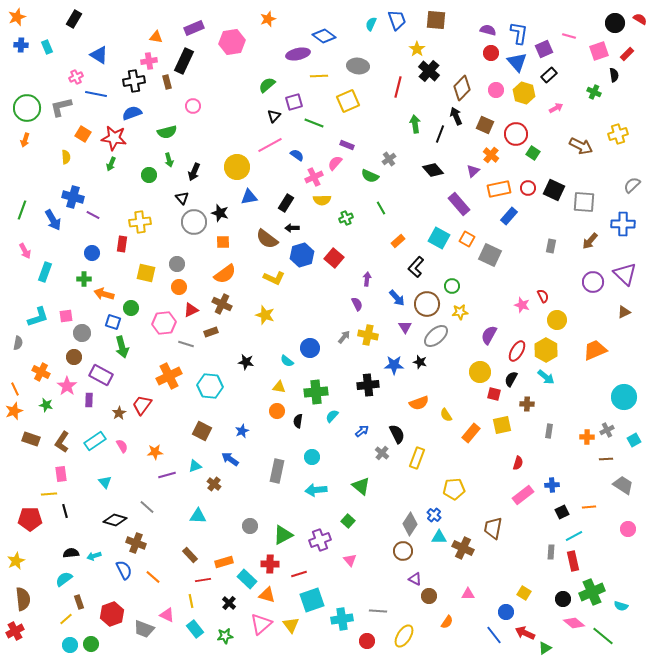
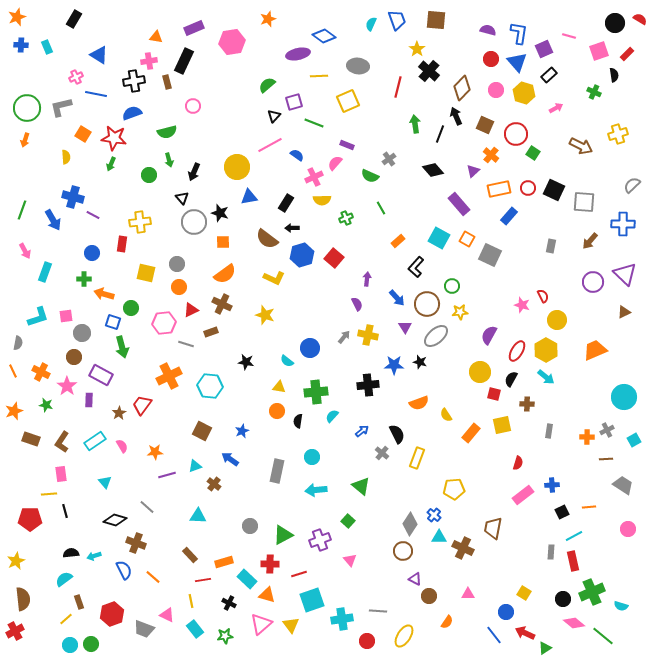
red circle at (491, 53): moved 6 px down
orange line at (15, 389): moved 2 px left, 18 px up
black cross at (229, 603): rotated 16 degrees counterclockwise
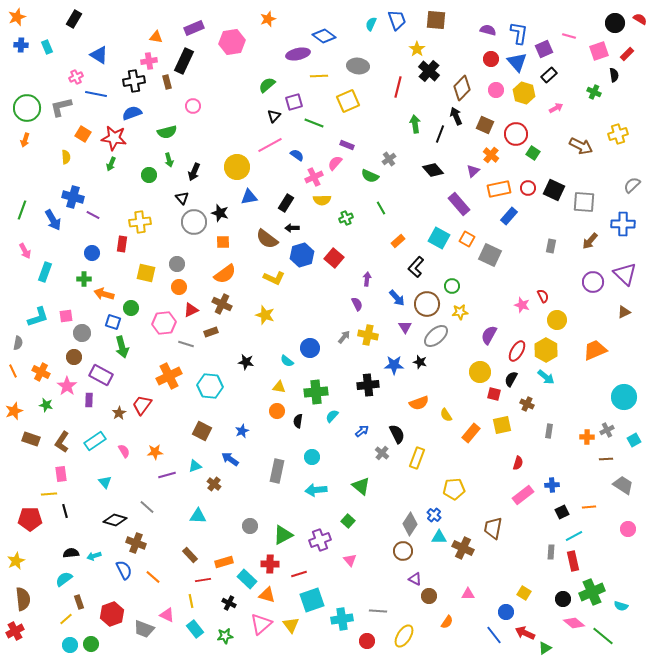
brown cross at (527, 404): rotated 24 degrees clockwise
pink semicircle at (122, 446): moved 2 px right, 5 px down
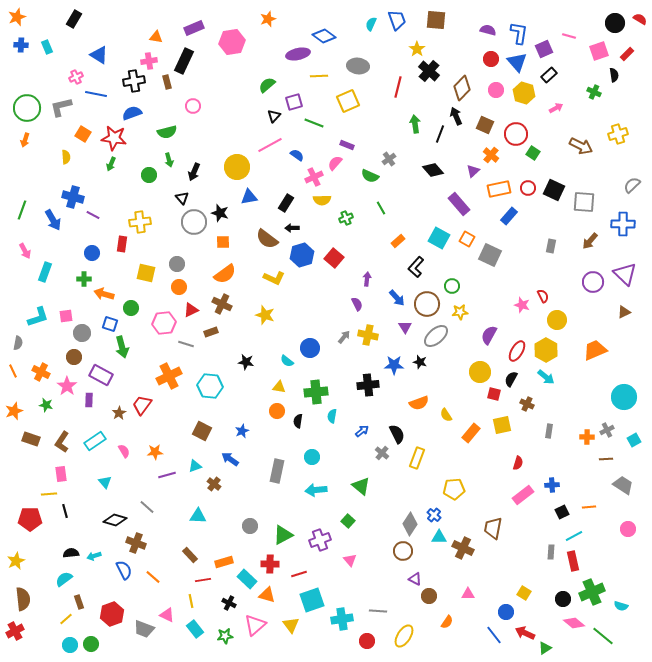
blue square at (113, 322): moved 3 px left, 2 px down
cyan semicircle at (332, 416): rotated 32 degrees counterclockwise
pink triangle at (261, 624): moved 6 px left, 1 px down
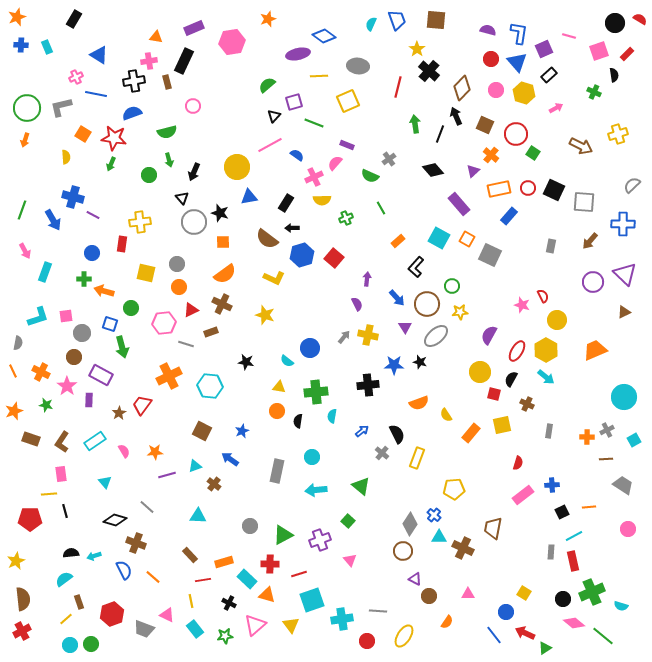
orange arrow at (104, 294): moved 3 px up
red cross at (15, 631): moved 7 px right
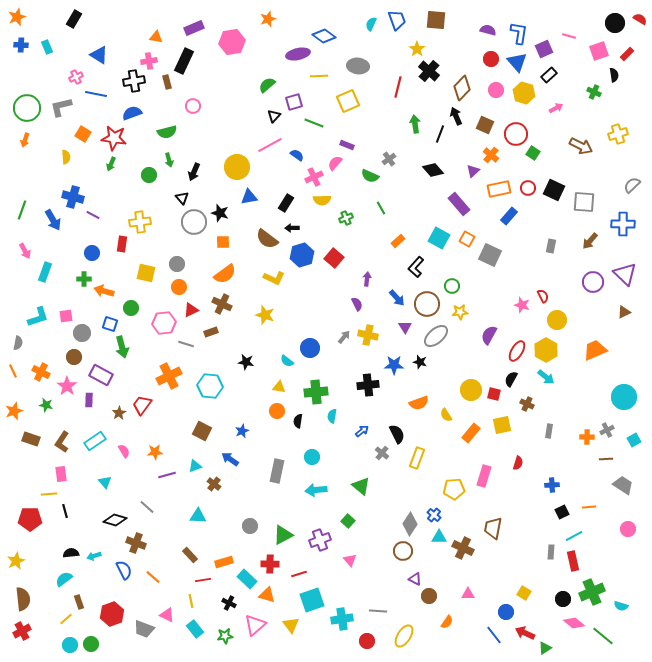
yellow circle at (480, 372): moved 9 px left, 18 px down
pink rectangle at (523, 495): moved 39 px left, 19 px up; rotated 35 degrees counterclockwise
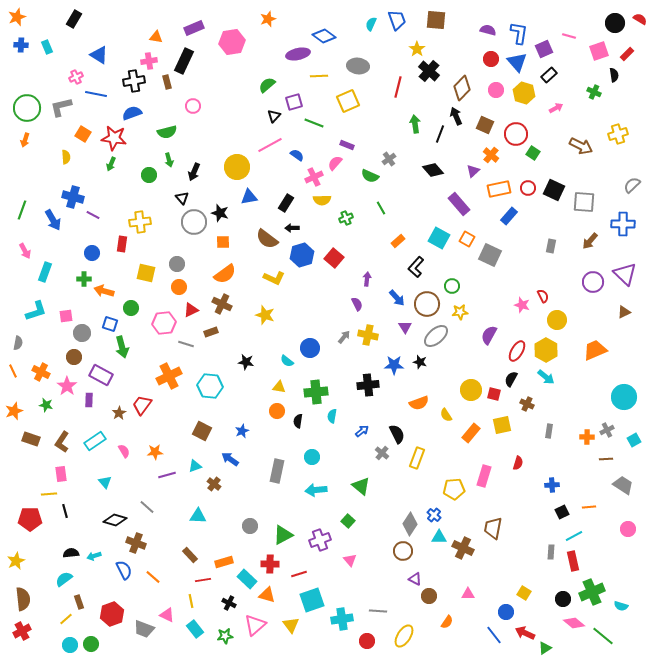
cyan L-shape at (38, 317): moved 2 px left, 6 px up
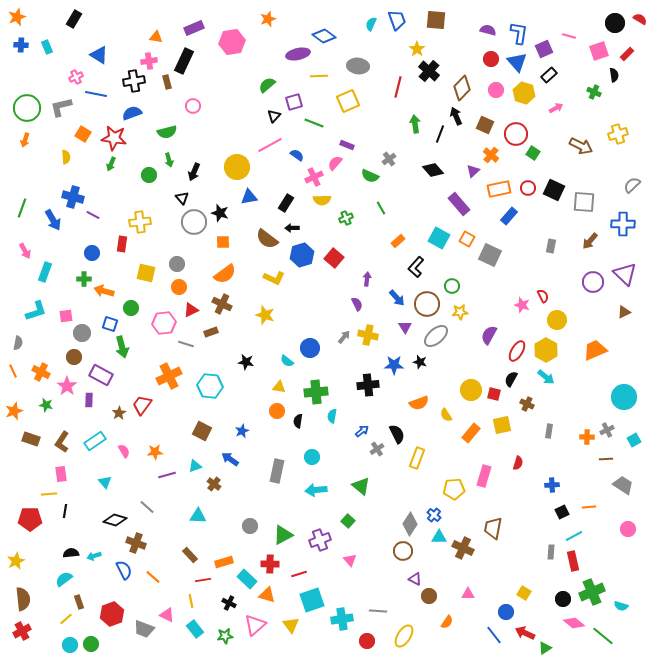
green line at (22, 210): moved 2 px up
gray cross at (382, 453): moved 5 px left, 4 px up; rotated 16 degrees clockwise
black line at (65, 511): rotated 24 degrees clockwise
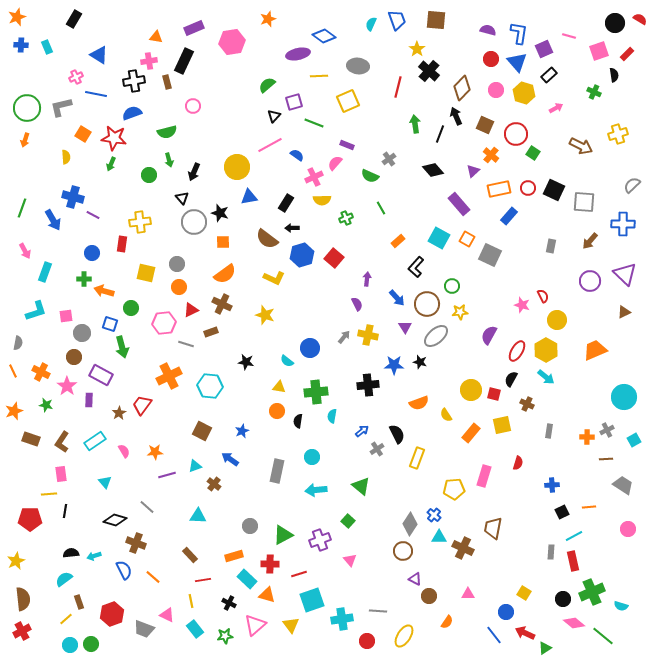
purple circle at (593, 282): moved 3 px left, 1 px up
orange rectangle at (224, 562): moved 10 px right, 6 px up
